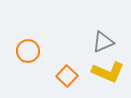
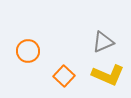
yellow L-shape: moved 3 px down
orange square: moved 3 px left
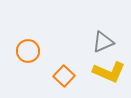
yellow L-shape: moved 1 px right, 3 px up
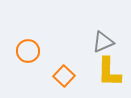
yellow L-shape: rotated 68 degrees clockwise
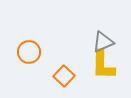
orange circle: moved 1 px right, 1 px down
yellow L-shape: moved 6 px left, 7 px up
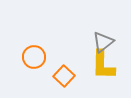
gray triangle: rotated 15 degrees counterclockwise
orange circle: moved 5 px right, 5 px down
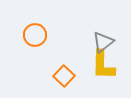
orange circle: moved 1 px right, 22 px up
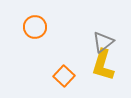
orange circle: moved 8 px up
yellow L-shape: rotated 16 degrees clockwise
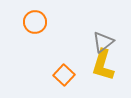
orange circle: moved 5 px up
orange square: moved 1 px up
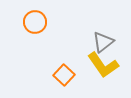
yellow L-shape: rotated 52 degrees counterclockwise
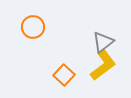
orange circle: moved 2 px left, 5 px down
yellow L-shape: rotated 92 degrees counterclockwise
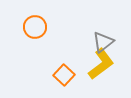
orange circle: moved 2 px right
yellow L-shape: moved 2 px left, 1 px up
